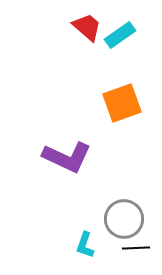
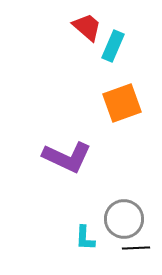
cyan rectangle: moved 7 px left, 11 px down; rotated 32 degrees counterclockwise
cyan L-shape: moved 7 px up; rotated 16 degrees counterclockwise
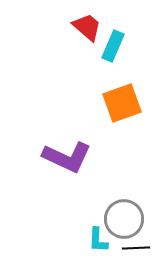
cyan L-shape: moved 13 px right, 2 px down
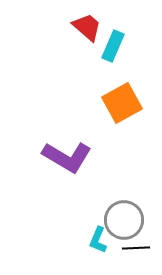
orange square: rotated 9 degrees counterclockwise
purple L-shape: rotated 6 degrees clockwise
gray circle: moved 1 px down
cyan L-shape: rotated 20 degrees clockwise
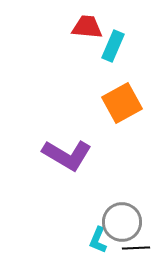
red trapezoid: rotated 36 degrees counterclockwise
purple L-shape: moved 2 px up
gray circle: moved 2 px left, 2 px down
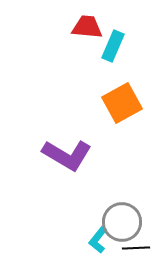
cyan L-shape: rotated 16 degrees clockwise
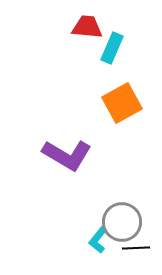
cyan rectangle: moved 1 px left, 2 px down
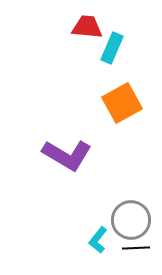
gray circle: moved 9 px right, 2 px up
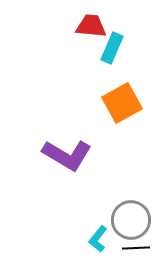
red trapezoid: moved 4 px right, 1 px up
cyan L-shape: moved 1 px up
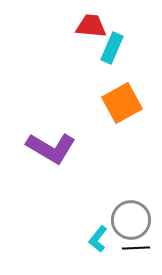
purple L-shape: moved 16 px left, 7 px up
